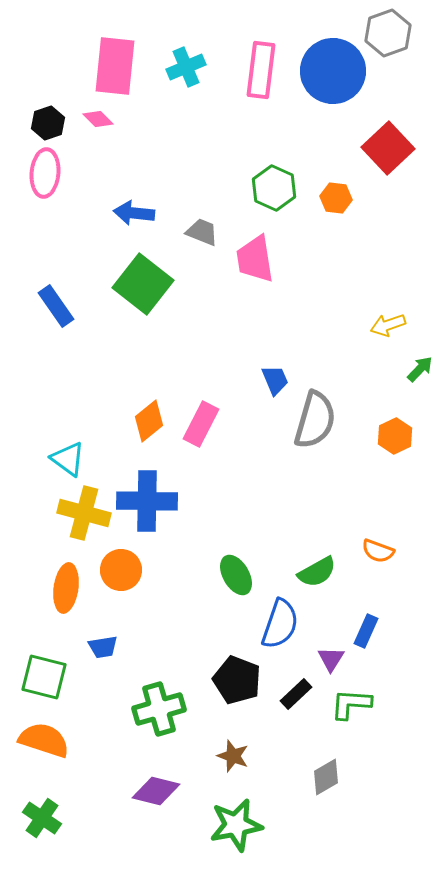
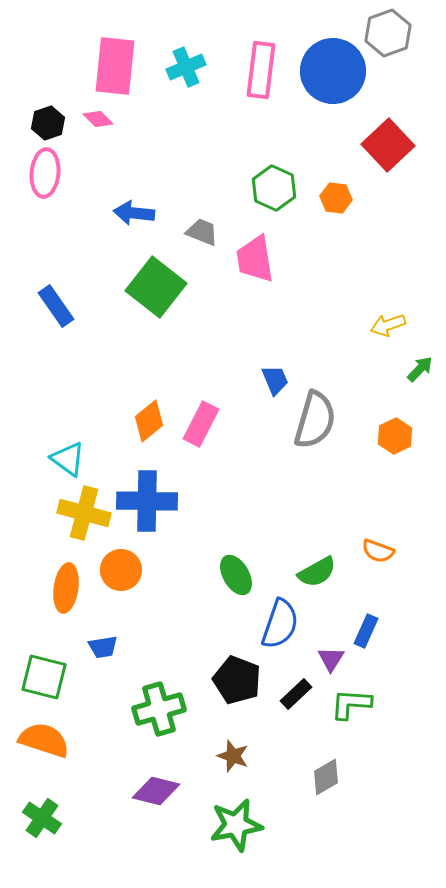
red square at (388, 148): moved 3 px up
green square at (143, 284): moved 13 px right, 3 px down
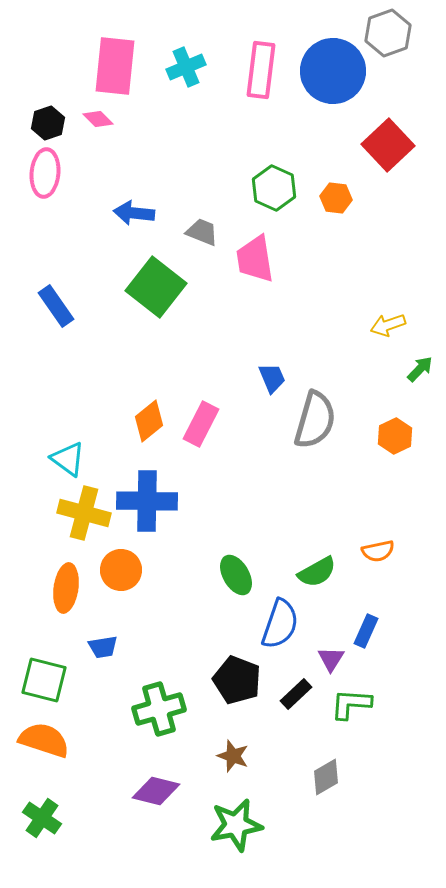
blue trapezoid at (275, 380): moved 3 px left, 2 px up
orange semicircle at (378, 551): rotated 32 degrees counterclockwise
green square at (44, 677): moved 3 px down
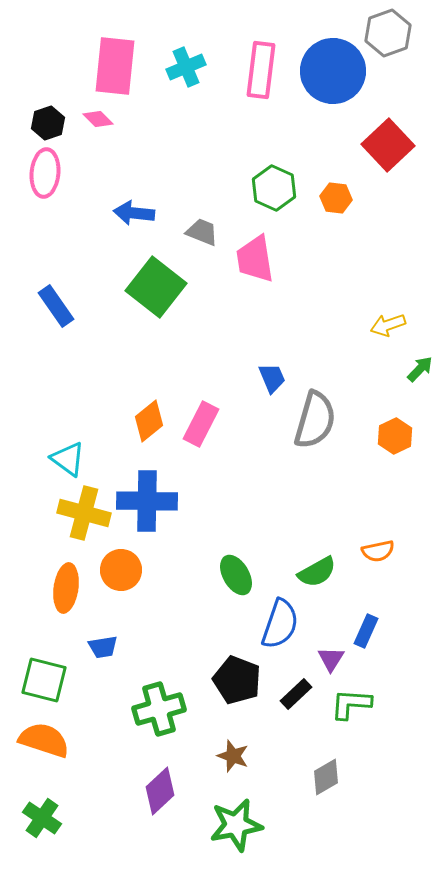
purple diamond at (156, 791): moved 4 px right; rotated 57 degrees counterclockwise
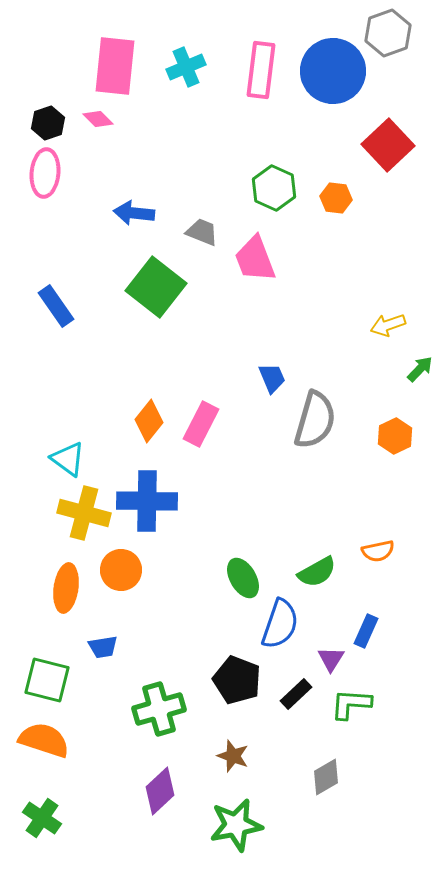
pink trapezoid at (255, 259): rotated 12 degrees counterclockwise
orange diamond at (149, 421): rotated 12 degrees counterclockwise
green ellipse at (236, 575): moved 7 px right, 3 px down
green square at (44, 680): moved 3 px right
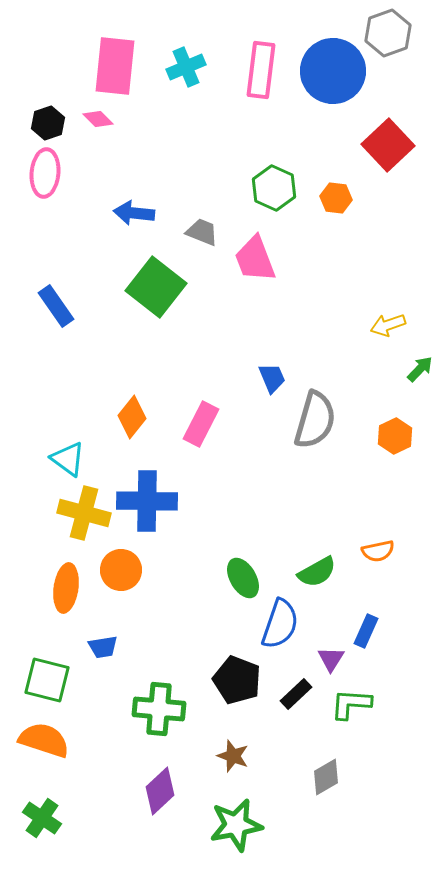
orange diamond at (149, 421): moved 17 px left, 4 px up
green cross at (159, 709): rotated 21 degrees clockwise
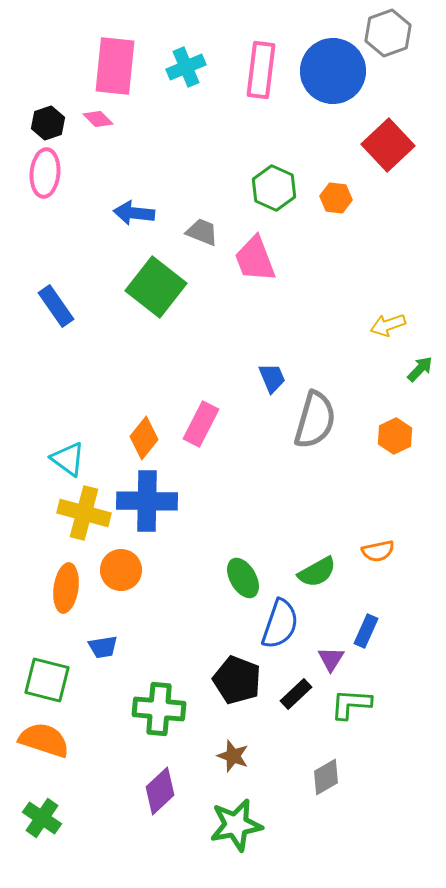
orange diamond at (132, 417): moved 12 px right, 21 px down
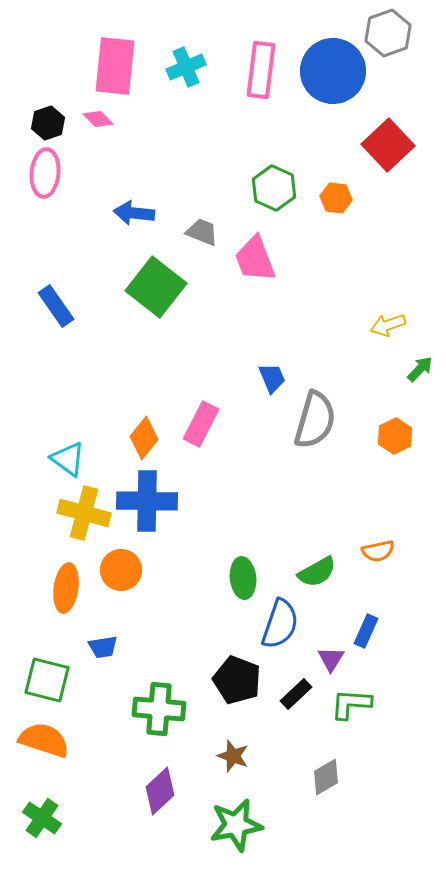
green ellipse at (243, 578): rotated 24 degrees clockwise
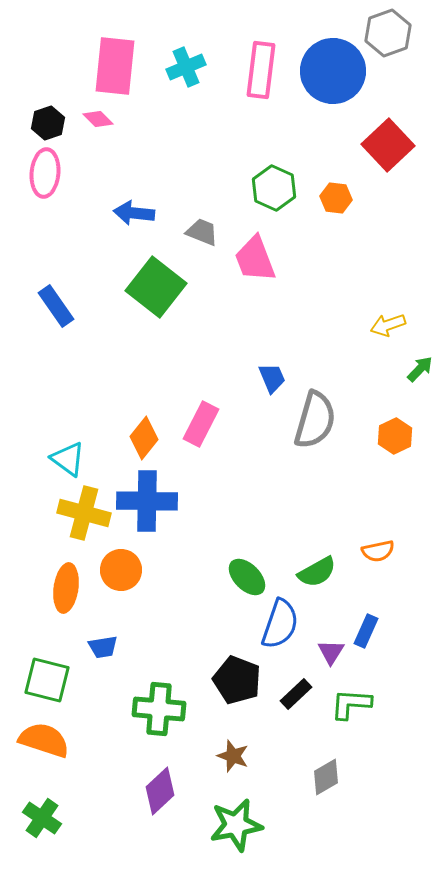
green ellipse at (243, 578): moved 4 px right, 1 px up; rotated 39 degrees counterclockwise
purple triangle at (331, 659): moved 7 px up
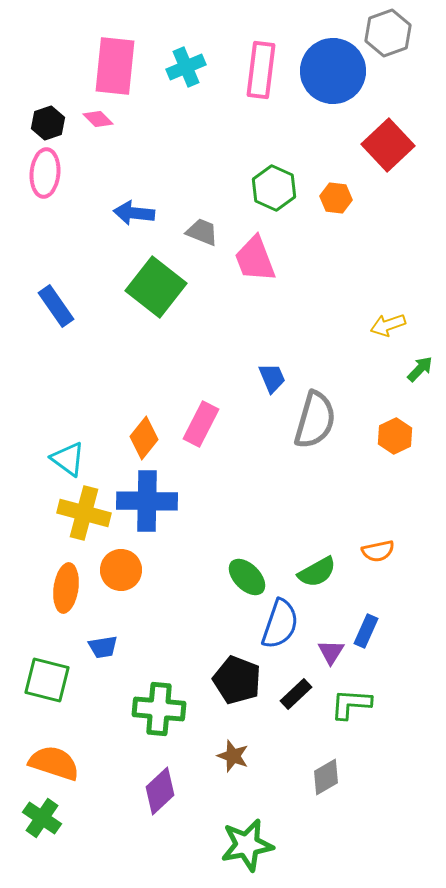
orange semicircle at (44, 740): moved 10 px right, 23 px down
green star at (236, 825): moved 11 px right, 20 px down
